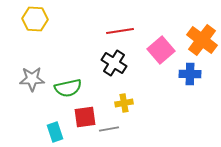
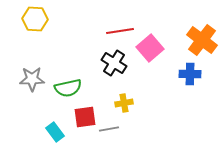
pink square: moved 11 px left, 2 px up
cyan rectangle: rotated 18 degrees counterclockwise
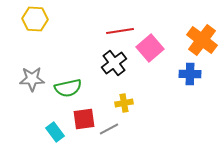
black cross: rotated 20 degrees clockwise
red square: moved 1 px left, 2 px down
gray line: rotated 18 degrees counterclockwise
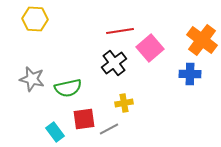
gray star: rotated 15 degrees clockwise
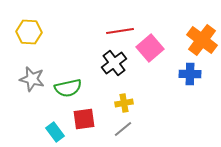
yellow hexagon: moved 6 px left, 13 px down
gray line: moved 14 px right; rotated 12 degrees counterclockwise
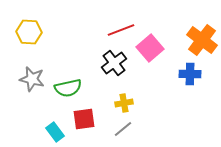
red line: moved 1 px right, 1 px up; rotated 12 degrees counterclockwise
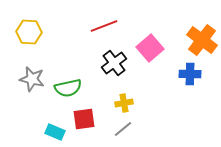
red line: moved 17 px left, 4 px up
cyan rectangle: rotated 30 degrees counterclockwise
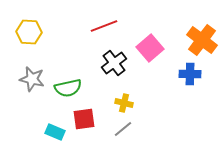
yellow cross: rotated 24 degrees clockwise
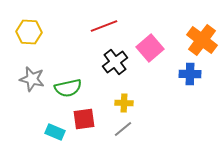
black cross: moved 1 px right, 1 px up
yellow cross: rotated 12 degrees counterclockwise
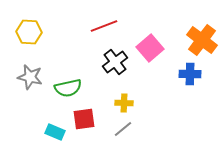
gray star: moved 2 px left, 2 px up
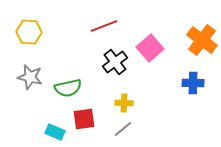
blue cross: moved 3 px right, 9 px down
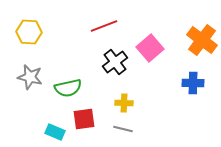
gray line: rotated 54 degrees clockwise
